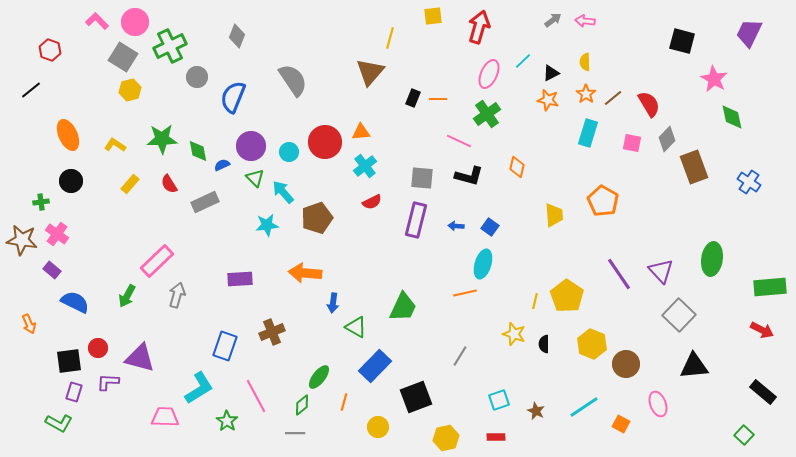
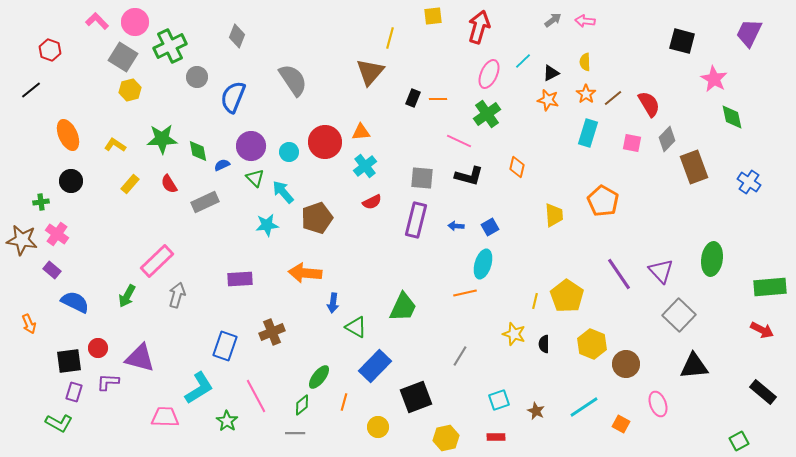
blue square at (490, 227): rotated 24 degrees clockwise
green square at (744, 435): moved 5 px left, 6 px down; rotated 18 degrees clockwise
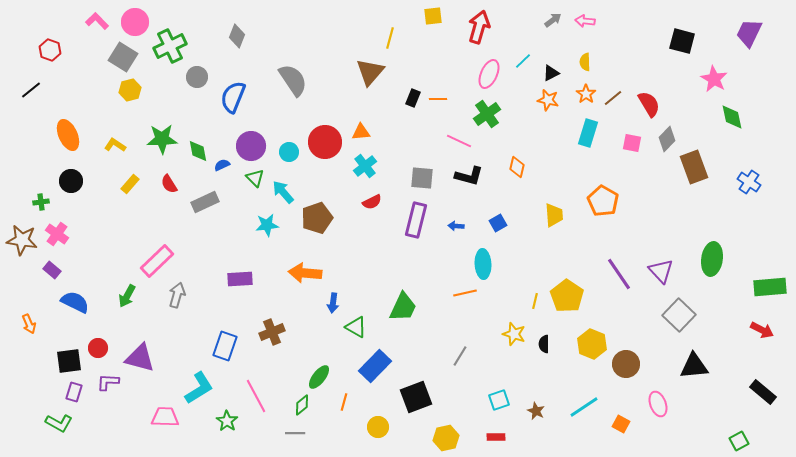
blue square at (490, 227): moved 8 px right, 4 px up
cyan ellipse at (483, 264): rotated 20 degrees counterclockwise
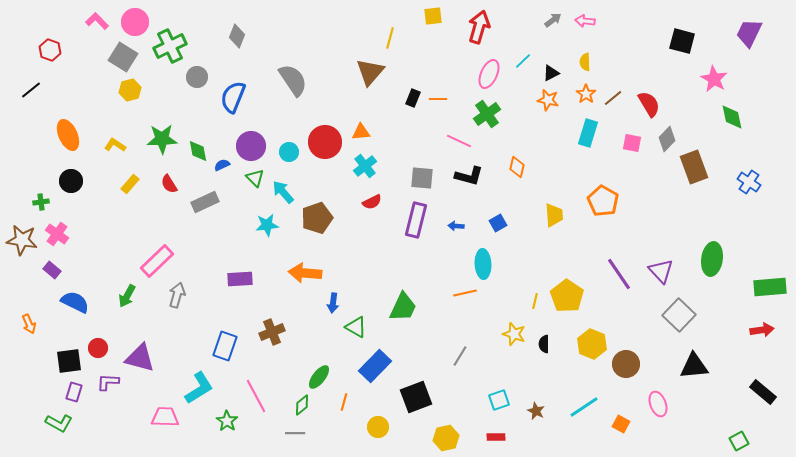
red arrow at (762, 330): rotated 35 degrees counterclockwise
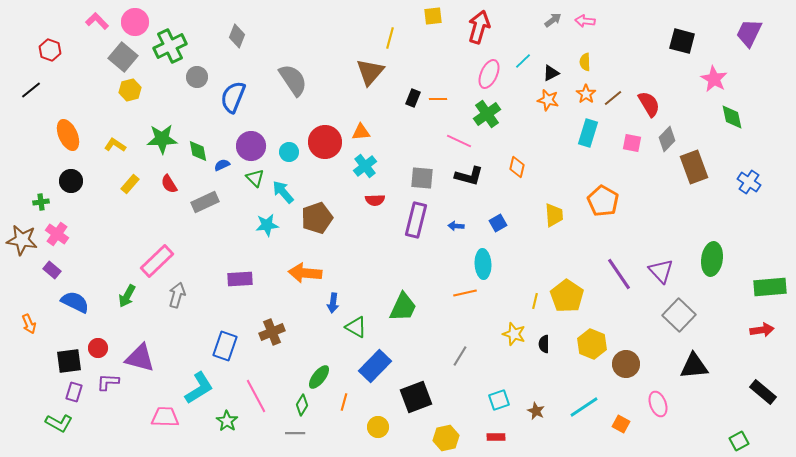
gray square at (123, 57): rotated 8 degrees clockwise
red semicircle at (372, 202): moved 3 px right, 2 px up; rotated 24 degrees clockwise
green diamond at (302, 405): rotated 20 degrees counterclockwise
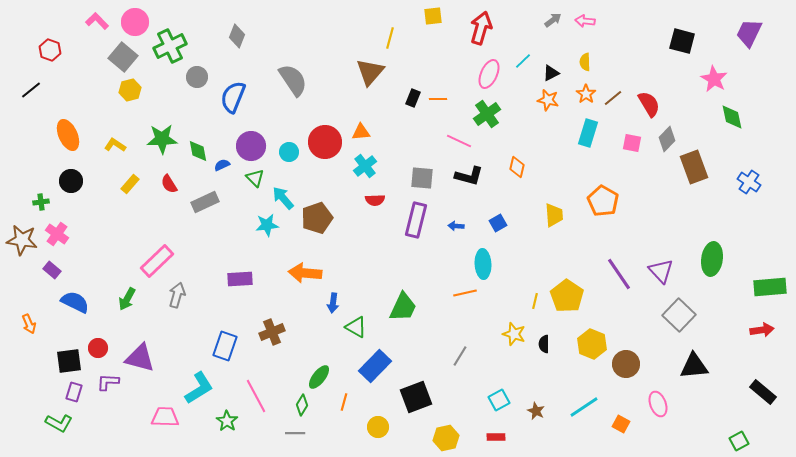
red arrow at (479, 27): moved 2 px right, 1 px down
cyan arrow at (283, 192): moved 6 px down
green arrow at (127, 296): moved 3 px down
cyan square at (499, 400): rotated 10 degrees counterclockwise
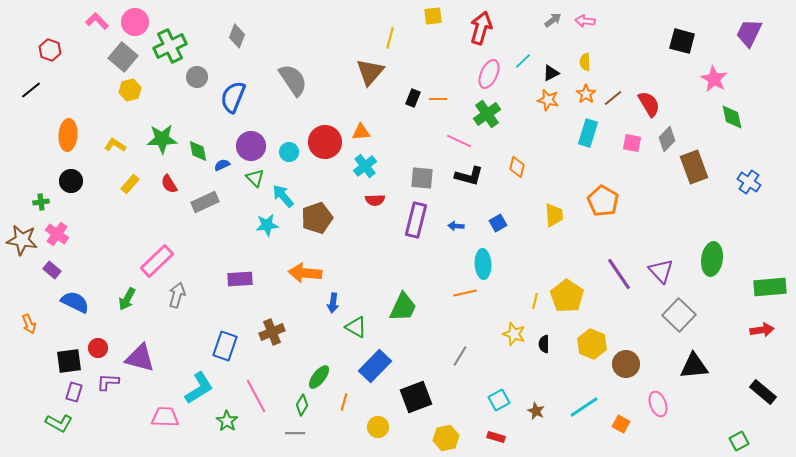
orange ellipse at (68, 135): rotated 28 degrees clockwise
cyan arrow at (283, 198): moved 2 px up
red rectangle at (496, 437): rotated 18 degrees clockwise
